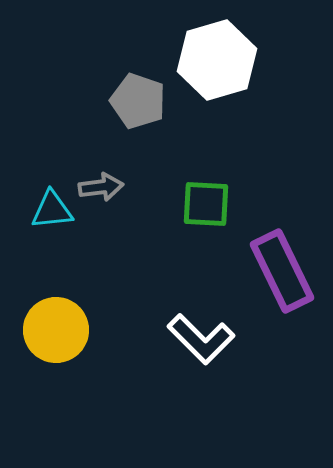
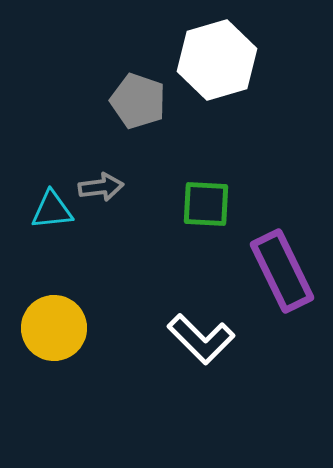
yellow circle: moved 2 px left, 2 px up
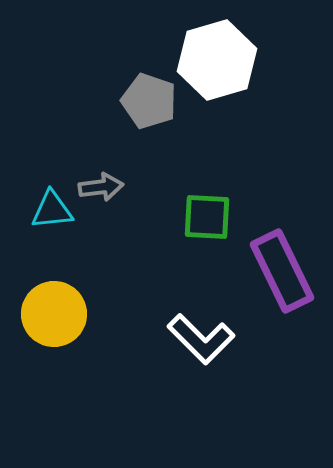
gray pentagon: moved 11 px right
green square: moved 1 px right, 13 px down
yellow circle: moved 14 px up
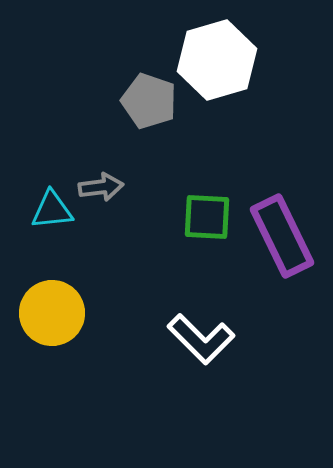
purple rectangle: moved 35 px up
yellow circle: moved 2 px left, 1 px up
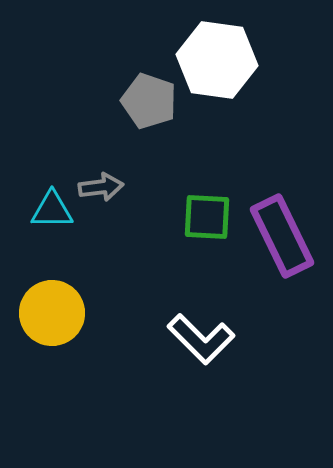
white hexagon: rotated 24 degrees clockwise
cyan triangle: rotated 6 degrees clockwise
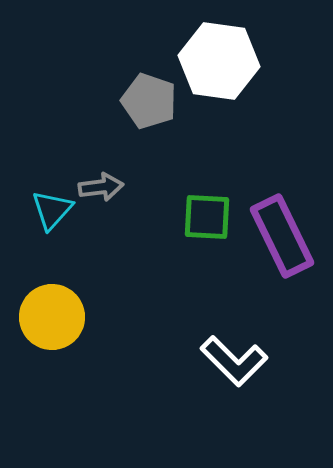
white hexagon: moved 2 px right, 1 px down
cyan triangle: rotated 48 degrees counterclockwise
yellow circle: moved 4 px down
white L-shape: moved 33 px right, 22 px down
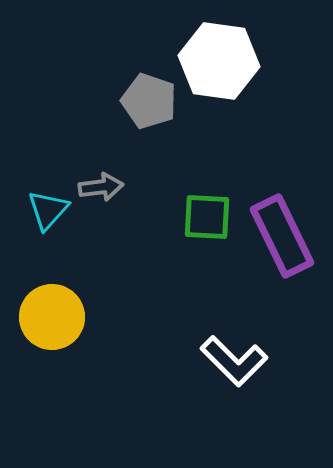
cyan triangle: moved 4 px left
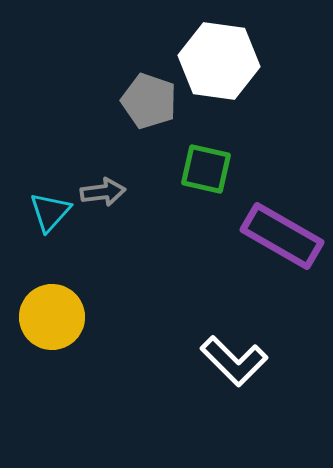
gray arrow: moved 2 px right, 5 px down
cyan triangle: moved 2 px right, 2 px down
green square: moved 1 px left, 48 px up; rotated 10 degrees clockwise
purple rectangle: rotated 34 degrees counterclockwise
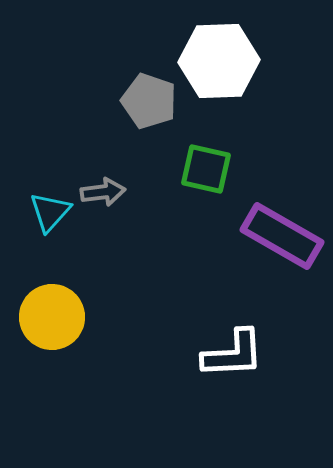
white hexagon: rotated 10 degrees counterclockwise
white L-shape: moved 1 px left, 7 px up; rotated 48 degrees counterclockwise
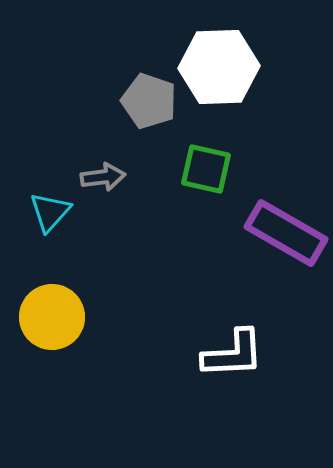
white hexagon: moved 6 px down
gray arrow: moved 15 px up
purple rectangle: moved 4 px right, 3 px up
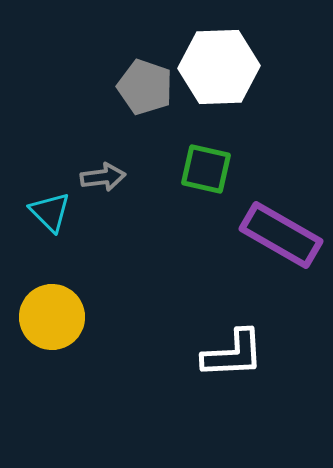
gray pentagon: moved 4 px left, 14 px up
cyan triangle: rotated 27 degrees counterclockwise
purple rectangle: moved 5 px left, 2 px down
